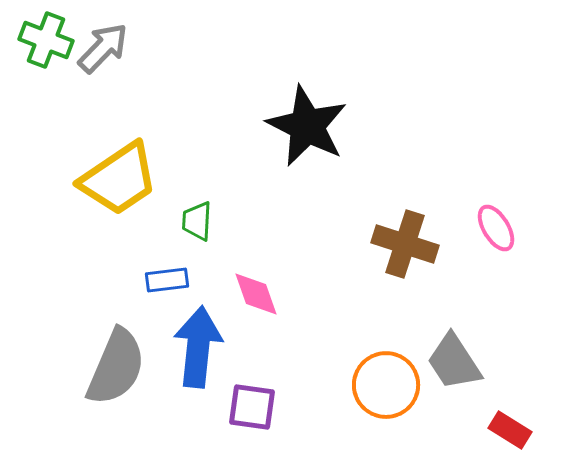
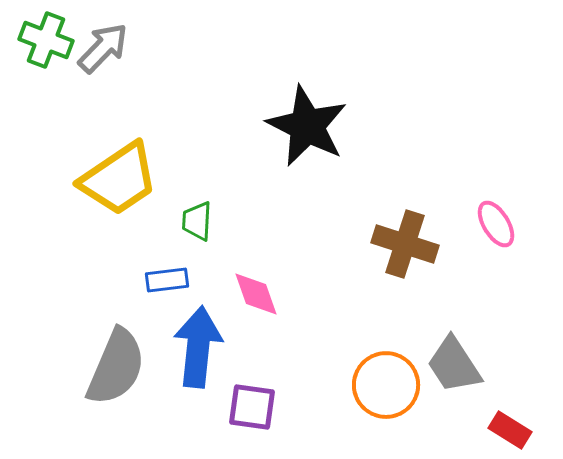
pink ellipse: moved 4 px up
gray trapezoid: moved 3 px down
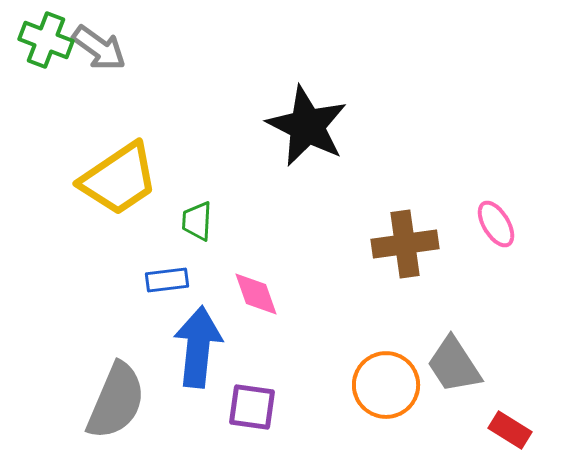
gray arrow: moved 4 px left; rotated 82 degrees clockwise
brown cross: rotated 26 degrees counterclockwise
gray semicircle: moved 34 px down
